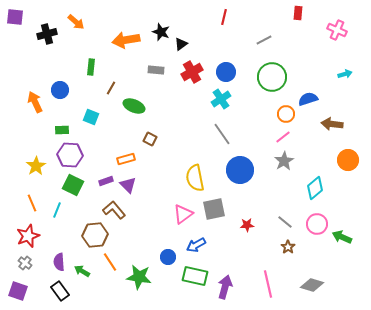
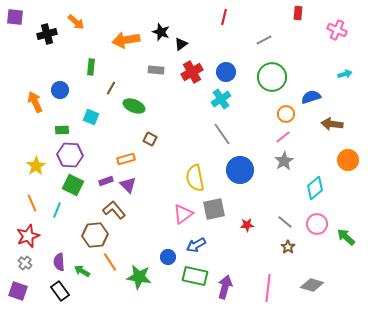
blue semicircle at (308, 99): moved 3 px right, 2 px up
green arrow at (342, 237): moved 4 px right; rotated 18 degrees clockwise
pink line at (268, 284): moved 4 px down; rotated 20 degrees clockwise
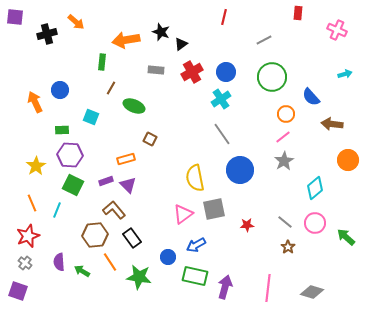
green rectangle at (91, 67): moved 11 px right, 5 px up
blue semicircle at (311, 97): rotated 114 degrees counterclockwise
pink circle at (317, 224): moved 2 px left, 1 px up
gray diamond at (312, 285): moved 7 px down
black rectangle at (60, 291): moved 72 px right, 53 px up
